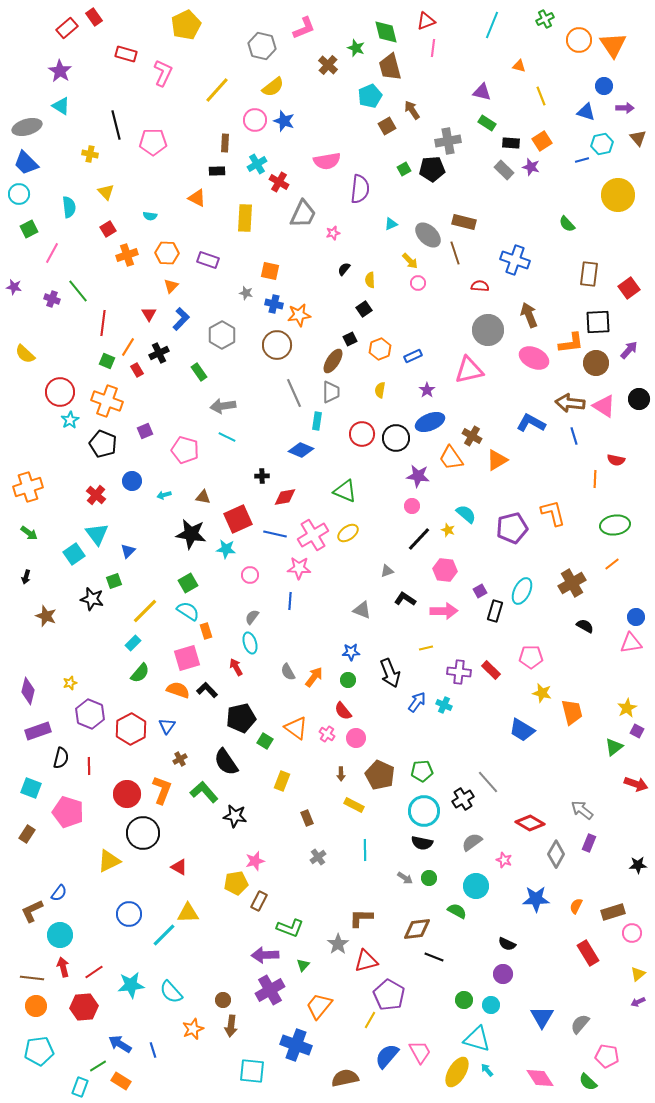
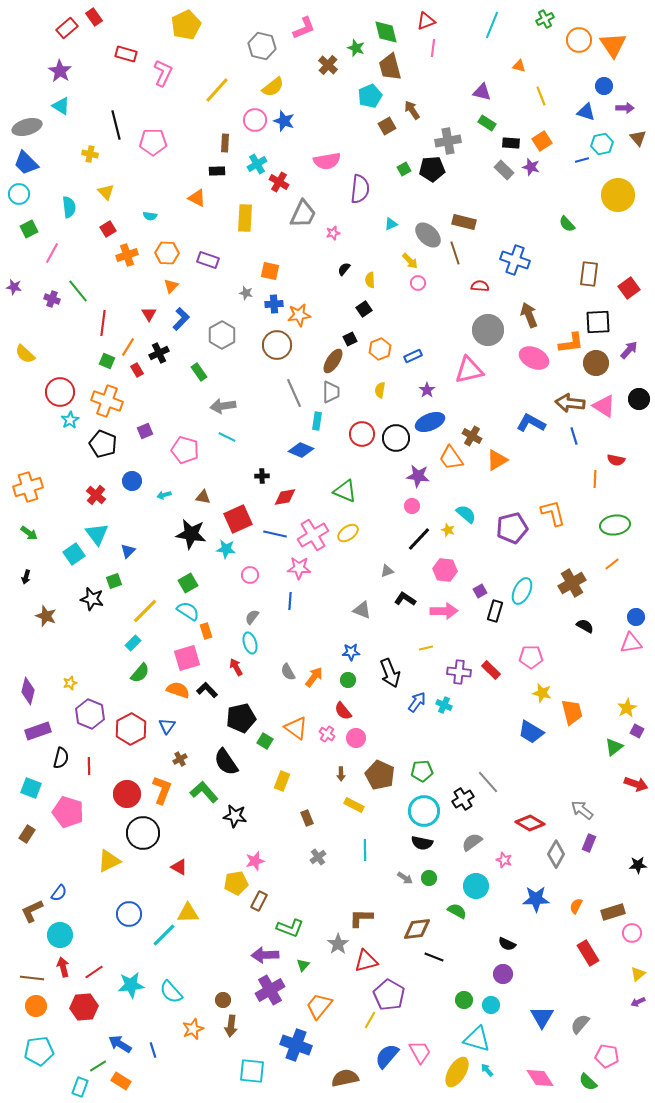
blue cross at (274, 304): rotated 18 degrees counterclockwise
blue trapezoid at (522, 730): moved 9 px right, 2 px down
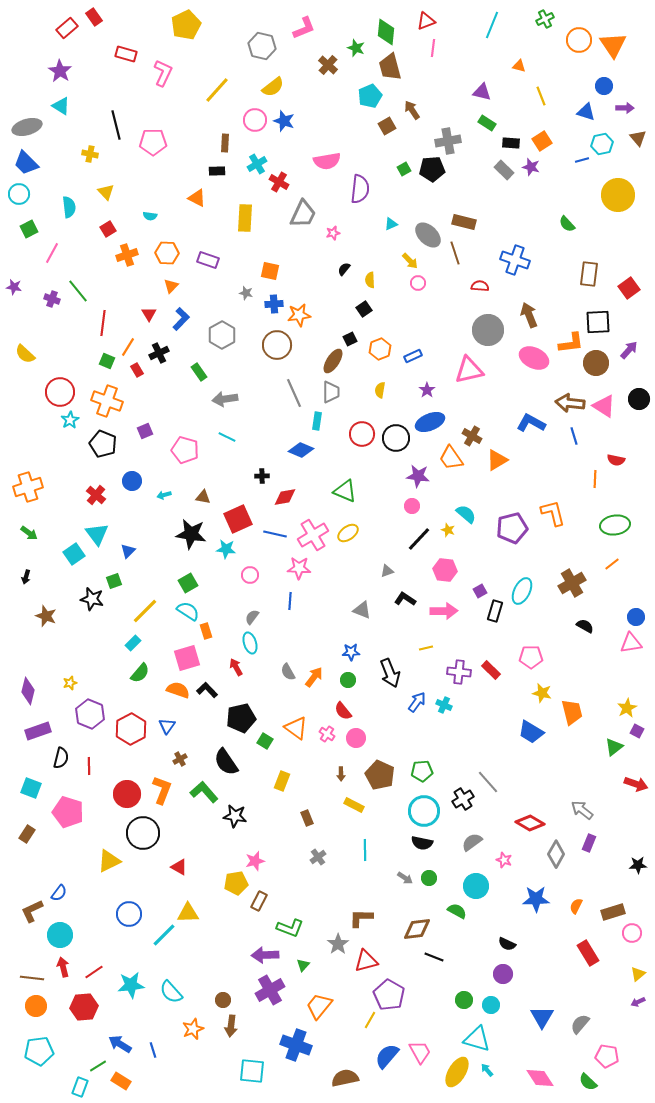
green diamond at (386, 32): rotated 20 degrees clockwise
gray arrow at (223, 406): moved 2 px right, 7 px up
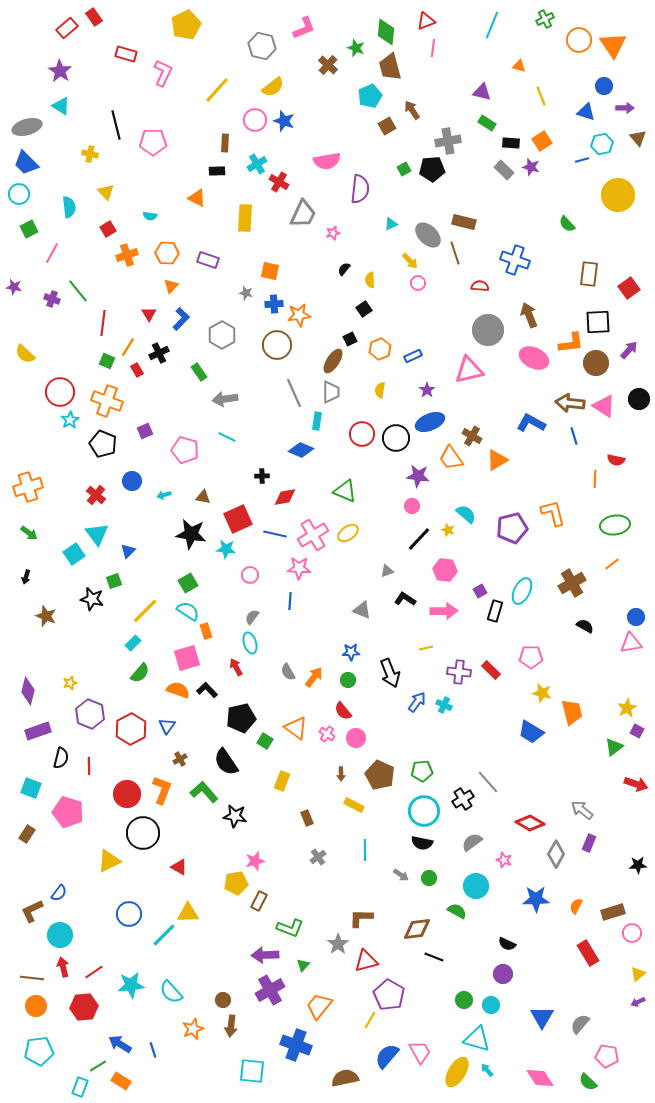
gray arrow at (405, 878): moved 4 px left, 3 px up
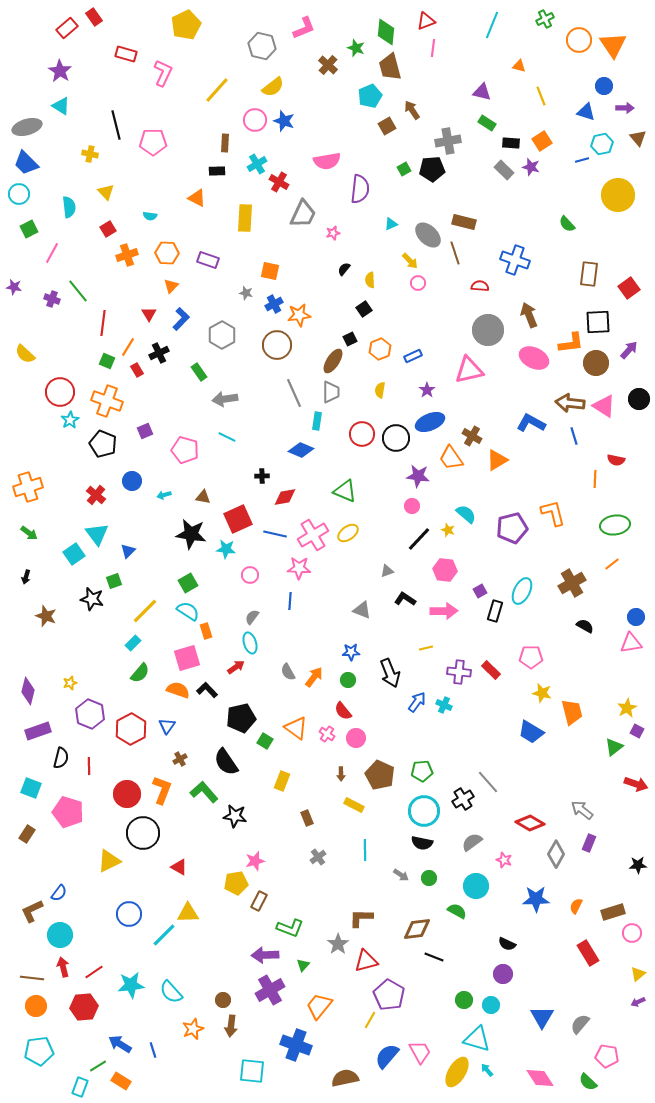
blue cross at (274, 304): rotated 24 degrees counterclockwise
red arrow at (236, 667): rotated 84 degrees clockwise
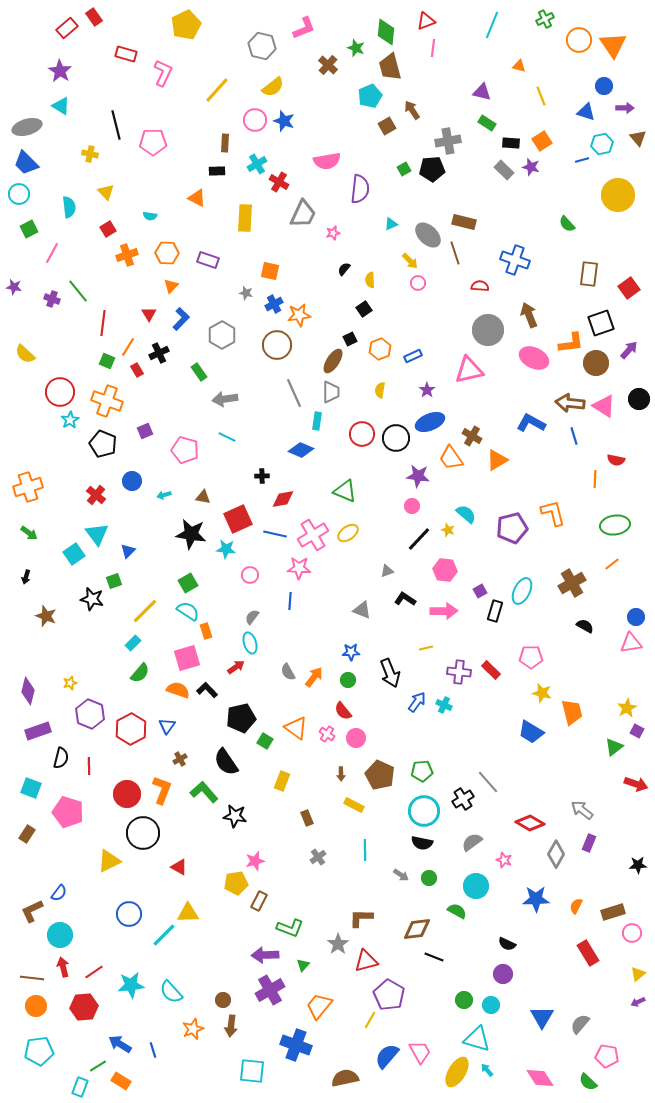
black square at (598, 322): moved 3 px right, 1 px down; rotated 16 degrees counterclockwise
red diamond at (285, 497): moved 2 px left, 2 px down
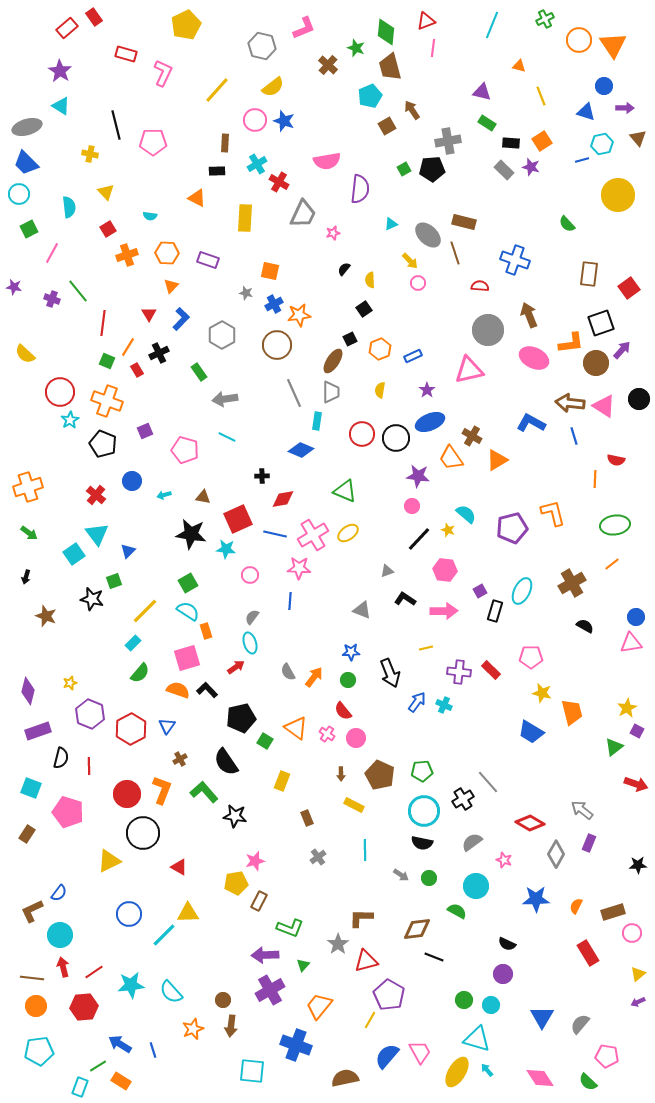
purple arrow at (629, 350): moved 7 px left
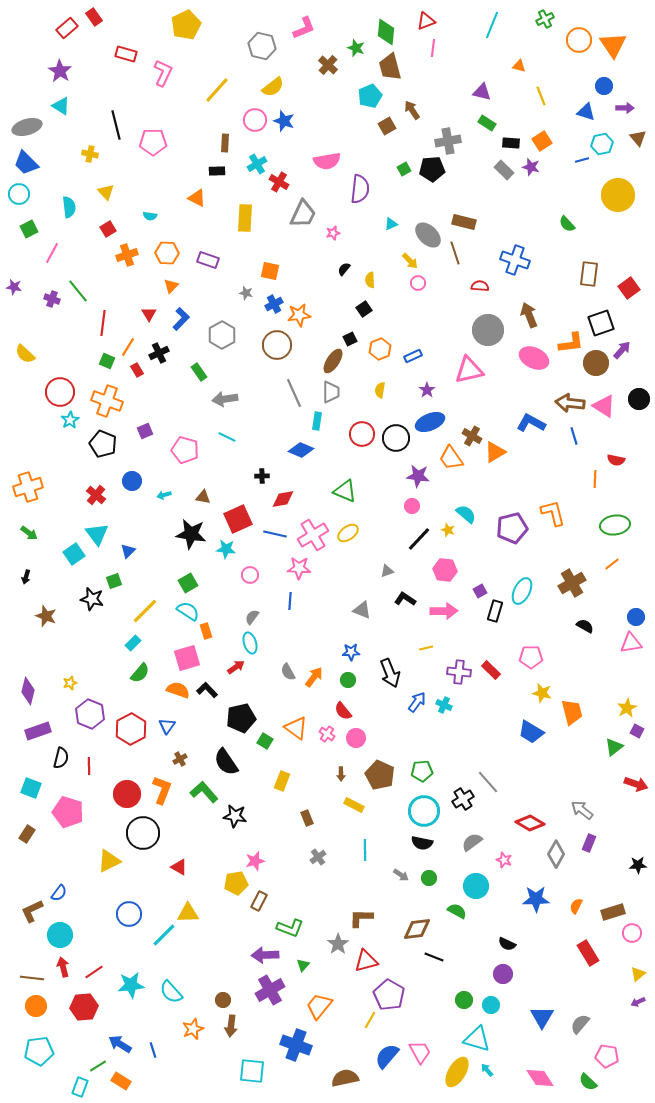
orange triangle at (497, 460): moved 2 px left, 8 px up
